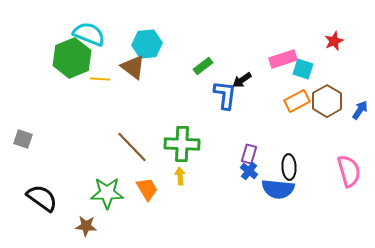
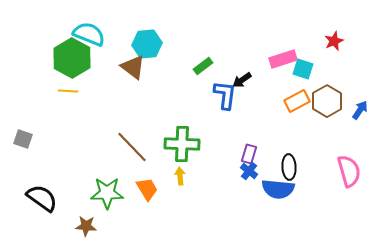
green hexagon: rotated 9 degrees counterclockwise
yellow line: moved 32 px left, 12 px down
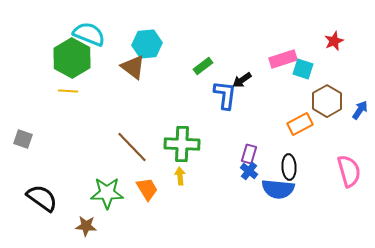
orange rectangle: moved 3 px right, 23 px down
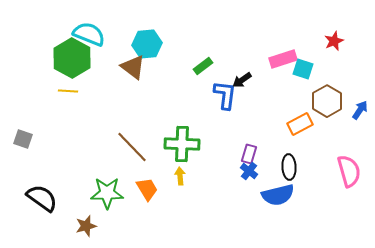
blue semicircle: moved 6 px down; rotated 20 degrees counterclockwise
brown star: rotated 20 degrees counterclockwise
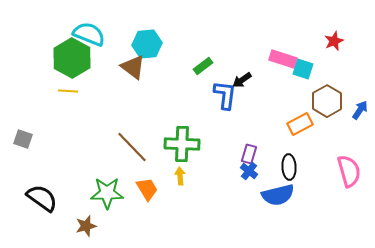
pink rectangle: rotated 36 degrees clockwise
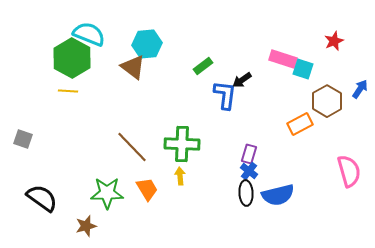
blue arrow: moved 21 px up
black ellipse: moved 43 px left, 26 px down
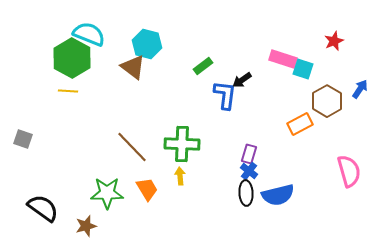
cyan hexagon: rotated 20 degrees clockwise
black semicircle: moved 1 px right, 10 px down
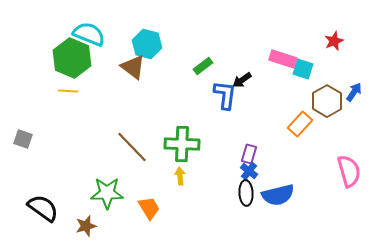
green hexagon: rotated 6 degrees counterclockwise
blue arrow: moved 6 px left, 3 px down
orange rectangle: rotated 20 degrees counterclockwise
orange trapezoid: moved 2 px right, 19 px down
